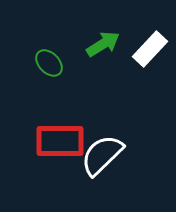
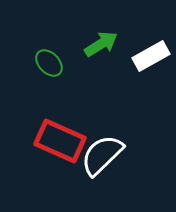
green arrow: moved 2 px left
white rectangle: moved 1 px right, 7 px down; rotated 18 degrees clockwise
red rectangle: rotated 24 degrees clockwise
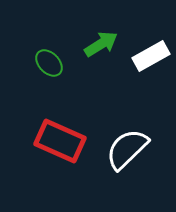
white semicircle: moved 25 px right, 6 px up
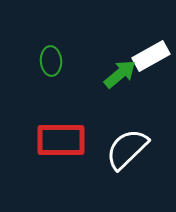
green arrow: moved 19 px right, 30 px down; rotated 8 degrees counterclockwise
green ellipse: moved 2 px right, 2 px up; rotated 40 degrees clockwise
red rectangle: moved 1 px right, 1 px up; rotated 24 degrees counterclockwise
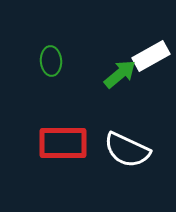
red rectangle: moved 2 px right, 3 px down
white semicircle: moved 1 px down; rotated 111 degrees counterclockwise
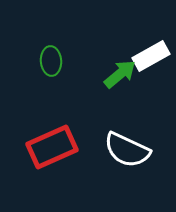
red rectangle: moved 11 px left, 4 px down; rotated 24 degrees counterclockwise
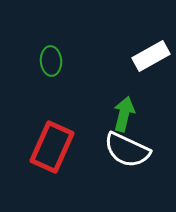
green arrow: moved 4 px right, 40 px down; rotated 36 degrees counterclockwise
red rectangle: rotated 42 degrees counterclockwise
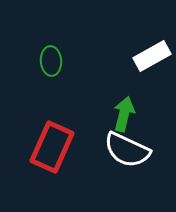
white rectangle: moved 1 px right
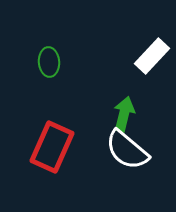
white rectangle: rotated 18 degrees counterclockwise
green ellipse: moved 2 px left, 1 px down
white semicircle: rotated 15 degrees clockwise
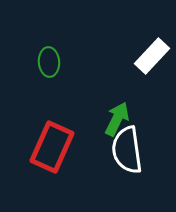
green arrow: moved 7 px left, 5 px down; rotated 12 degrees clockwise
white semicircle: rotated 42 degrees clockwise
